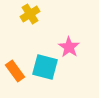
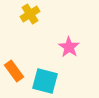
cyan square: moved 14 px down
orange rectangle: moved 1 px left
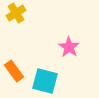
yellow cross: moved 14 px left, 1 px up
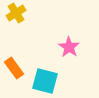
orange rectangle: moved 3 px up
